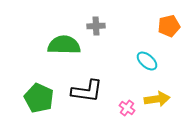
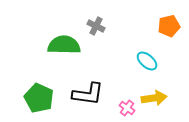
gray cross: rotated 30 degrees clockwise
black L-shape: moved 1 px right, 3 px down
yellow arrow: moved 3 px left, 1 px up
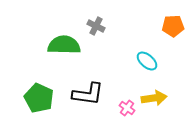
orange pentagon: moved 4 px right; rotated 10 degrees clockwise
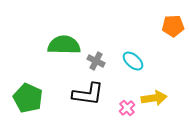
gray cross: moved 35 px down
cyan ellipse: moved 14 px left
green pentagon: moved 11 px left
pink cross: rotated 14 degrees clockwise
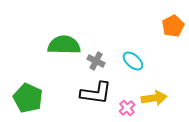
orange pentagon: rotated 25 degrees counterclockwise
black L-shape: moved 8 px right, 1 px up
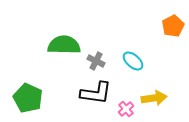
pink cross: moved 1 px left, 1 px down
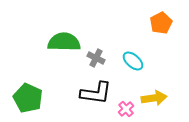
orange pentagon: moved 12 px left, 3 px up
green semicircle: moved 3 px up
gray cross: moved 3 px up
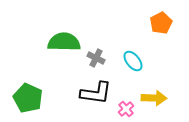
cyan ellipse: rotated 10 degrees clockwise
yellow arrow: rotated 10 degrees clockwise
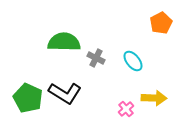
black L-shape: moved 31 px left; rotated 24 degrees clockwise
